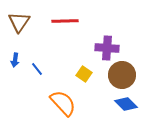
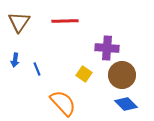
blue line: rotated 16 degrees clockwise
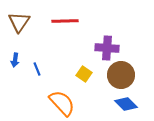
brown circle: moved 1 px left
orange semicircle: moved 1 px left
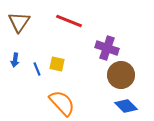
red line: moved 4 px right; rotated 24 degrees clockwise
purple cross: rotated 15 degrees clockwise
yellow square: moved 27 px left, 10 px up; rotated 21 degrees counterclockwise
blue diamond: moved 2 px down
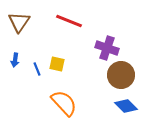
orange semicircle: moved 2 px right
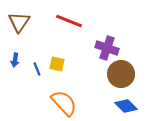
brown circle: moved 1 px up
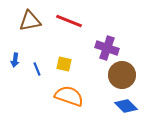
brown triangle: moved 11 px right, 1 px up; rotated 45 degrees clockwise
yellow square: moved 7 px right
brown circle: moved 1 px right, 1 px down
orange semicircle: moved 5 px right, 7 px up; rotated 28 degrees counterclockwise
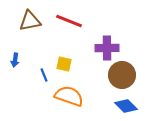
purple cross: rotated 20 degrees counterclockwise
blue line: moved 7 px right, 6 px down
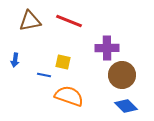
yellow square: moved 1 px left, 2 px up
blue line: rotated 56 degrees counterclockwise
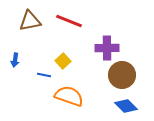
yellow square: moved 1 px up; rotated 35 degrees clockwise
